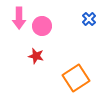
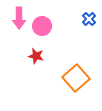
orange square: rotated 8 degrees counterclockwise
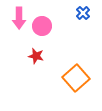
blue cross: moved 6 px left, 6 px up
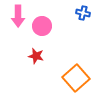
blue cross: rotated 32 degrees counterclockwise
pink arrow: moved 1 px left, 2 px up
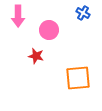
blue cross: rotated 16 degrees clockwise
pink circle: moved 7 px right, 4 px down
orange square: moved 2 px right; rotated 36 degrees clockwise
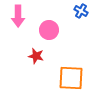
blue cross: moved 2 px left, 2 px up
orange square: moved 7 px left; rotated 8 degrees clockwise
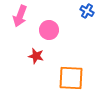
blue cross: moved 6 px right
pink arrow: moved 2 px right; rotated 20 degrees clockwise
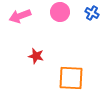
blue cross: moved 5 px right, 2 px down
pink arrow: rotated 50 degrees clockwise
pink circle: moved 11 px right, 18 px up
